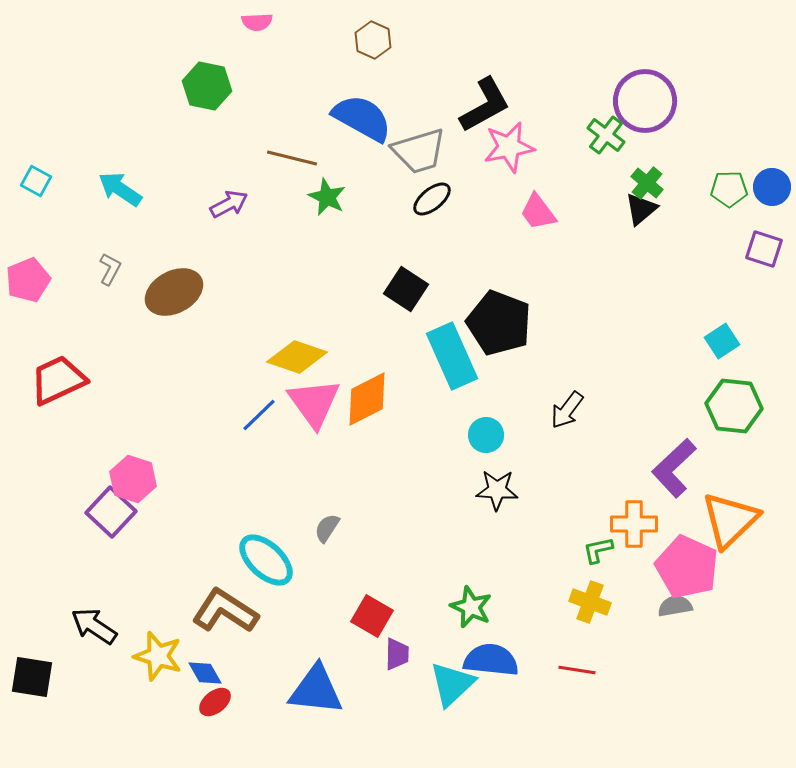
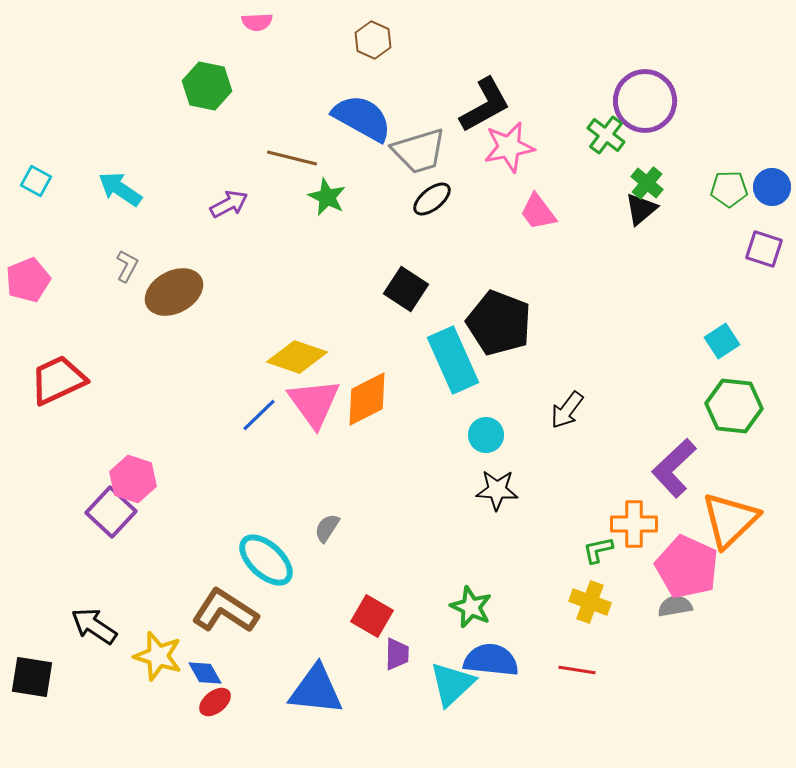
gray L-shape at (110, 269): moved 17 px right, 3 px up
cyan rectangle at (452, 356): moved 1 px right, 4 px down
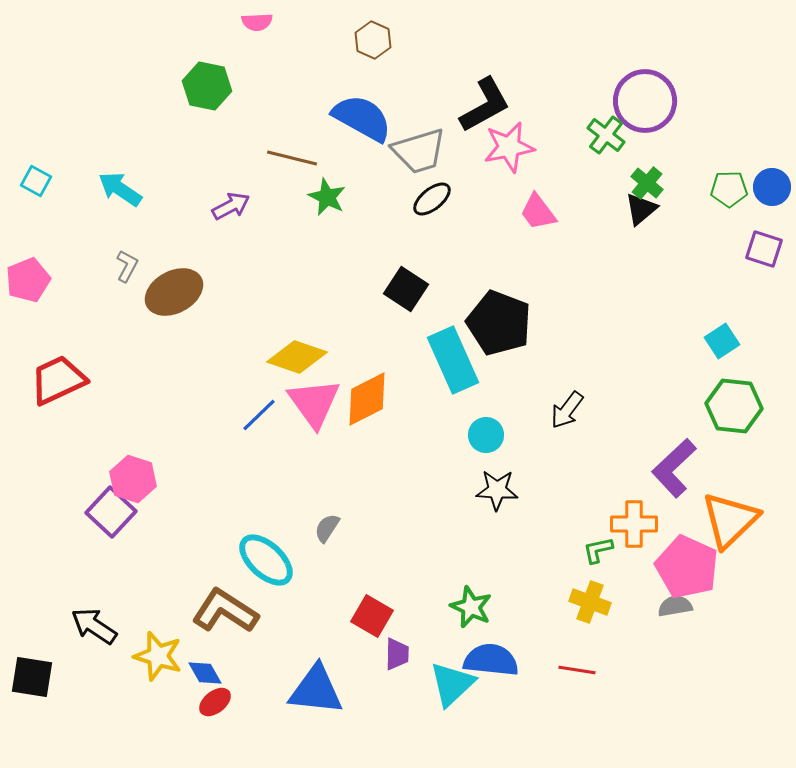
purple arrow at (229, 204): moved 2 px right, 2 px down
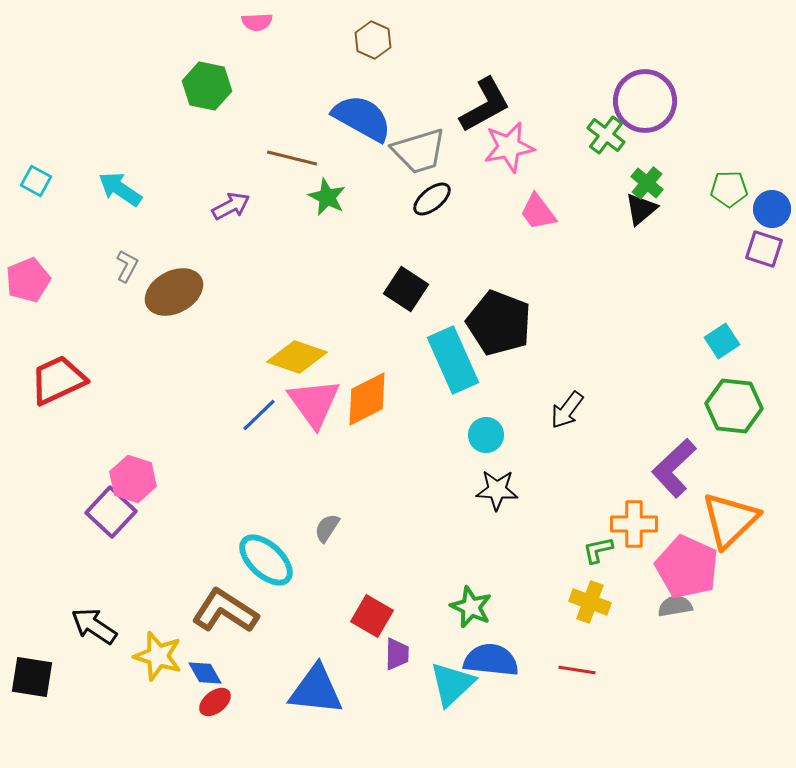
blue circle at (772, 187): moved 22 px down
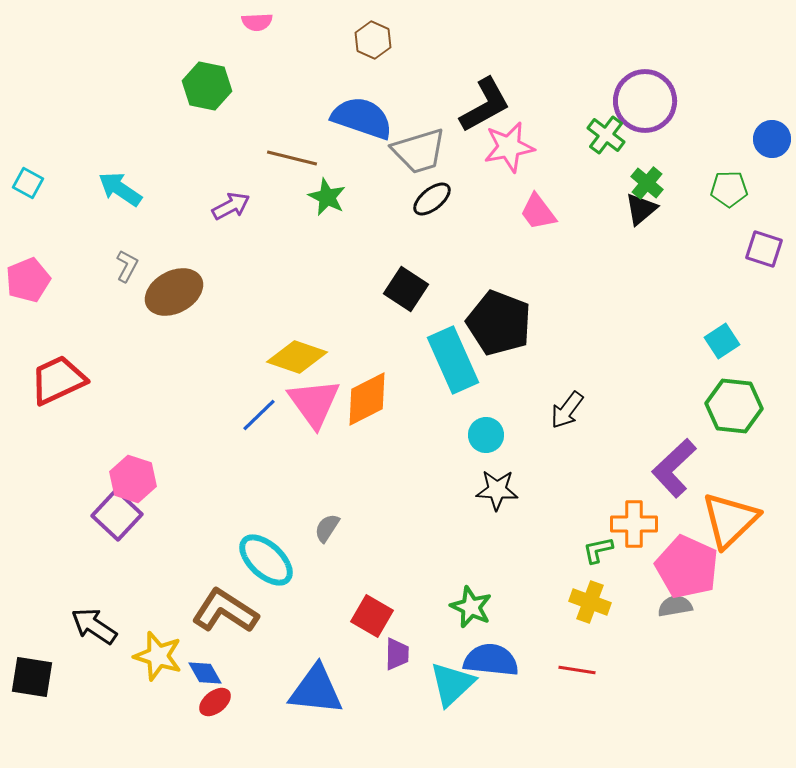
blue semicircle at (362, 118): rotated 10 degrees counterclockwise
cyan square at (36, 181): moved 8 px left, 2 px down
blue circle at (772, 209): moved 70 px up
purple square at (111, 512): moved 6 px right, 3 px down
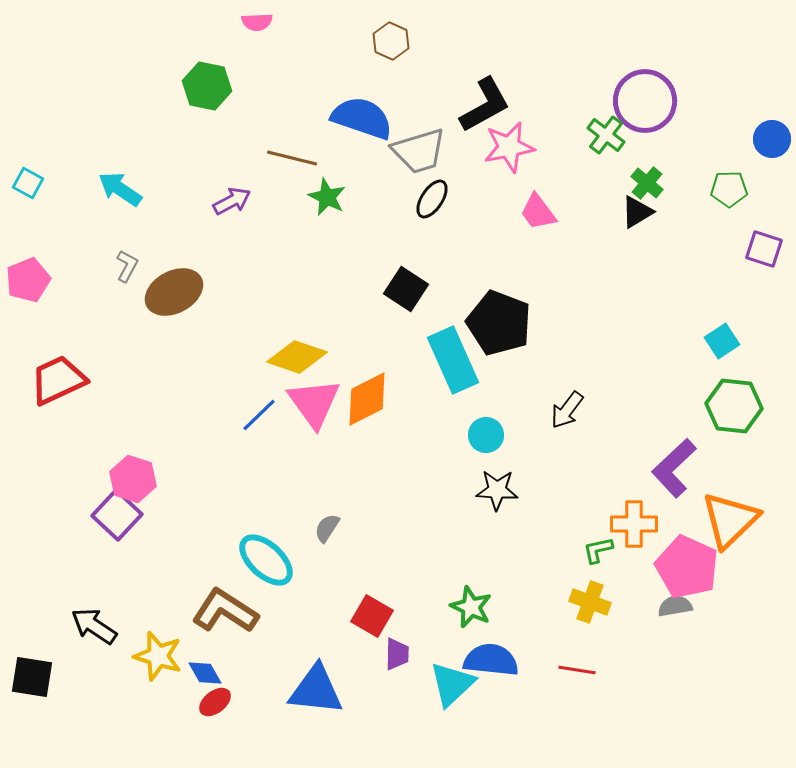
brown hexagon at (373, 40): moved 18 px right, 1 px down
black ellipse at (432, 199): rotated 18 degrees counterclockwise
purple arrow at (231, 206): moved 1 px right, 5 px up
black triangle at (641, 209): moved 4 px left, 3 px down; rotated 9 degrees clockwise
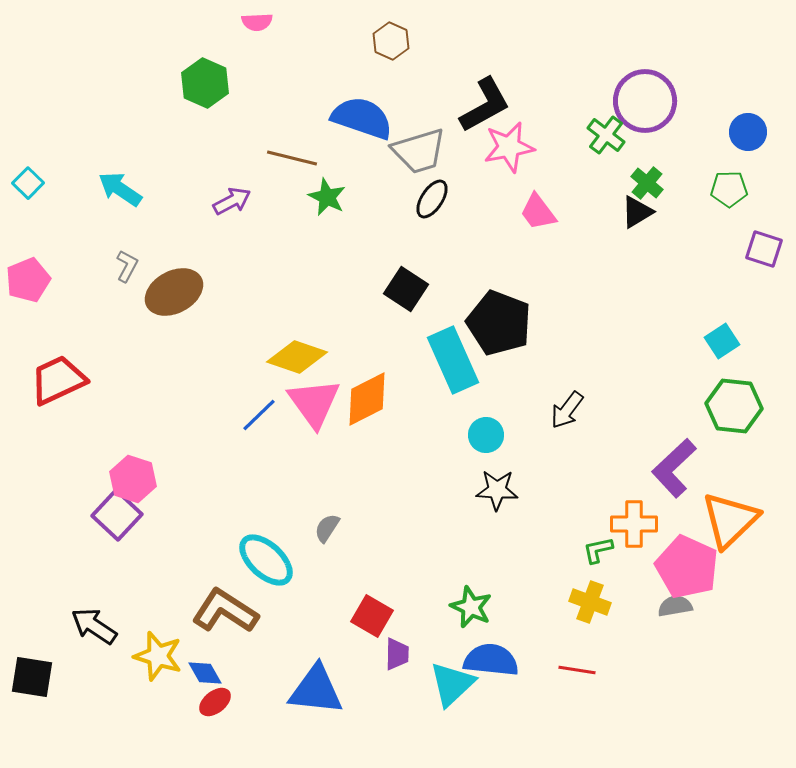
green hexagon at (207, 86): moved 2 px left, 3 px up; rotated 12 degrees clockwise
blue circle at (772, 139): moved 24 px left, 7 px up
cyan square at (28, 183): rotated 16 degrees clockwise
